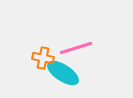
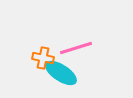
cyan ellipse: moved 2 px left
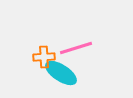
orange cross: moved 1 px right, 1 px up; rotated 15 degrees counterclockwise
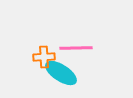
pink line: rotated 16 degrees clockwise
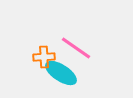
pink line: rotated 36 degrees clockwise
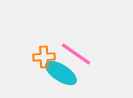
pink line: moved 6 px down
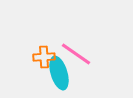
cyan ellipse: moved 2 px left; rotated 40 degrees clockwise
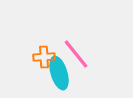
pink line: rotated 16 degrees clockwise
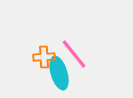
pink line: moved 2 px left
